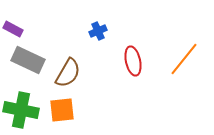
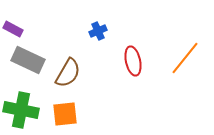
orange line: moved 1 px right, 1 px up
orange square: moved 3 px right, 4 px down
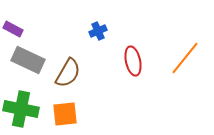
green cross: moved 1 px up
